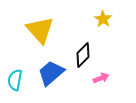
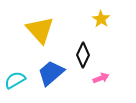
yellow star: moved 2 px left
black diamond: rotated 20 degrees counterclockwise
cyan semicircle: rotated 50 degrees clockwise
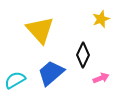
yellow star: rotated 18 degrees clockwise
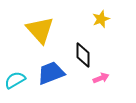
black diamond: rotated 25 degrees counterclockwise
blue trapezoid: rotated 20 degrees clockwise
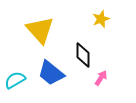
blue trapezoid: rotated 120 degrees counterclockwise
pink arrow: rotated 35 degrees counterclockwise
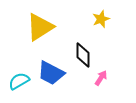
yellow triangle: moved 3 px up; rotated 40 degrees clockwise
blue trapezoid: rotated 12 degrees counterclockwise
cyan semicircle: moved 4 px right, 1 px down
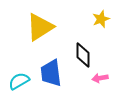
blue trapezoid: rotated 56 degrees clockwise
pink arrow: moved 1 px left; rotated 133 degrees counterclockwise
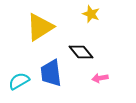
yellow star: moved 10 px left, 5 px up; rotated 30 degrees counterclockwise
black diamond: moved 2 px left, 3 px up; rotated 40 degrees counterclockwise
